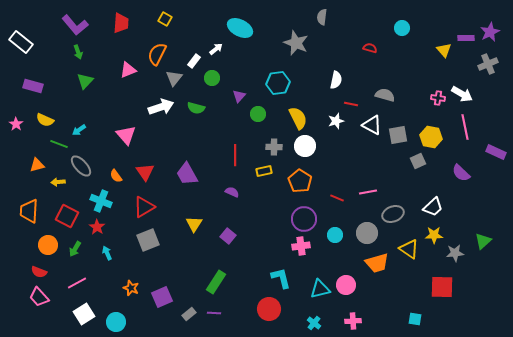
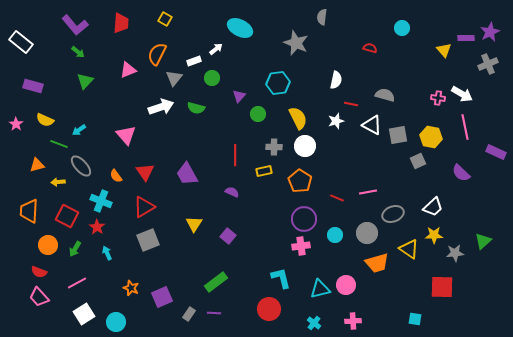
green arrow at (78, 52): rotated 32 degrees counterclockwise
white rectangle at (194, 61): rotated 32 degrees clockwise
green rectangle at (216, 282): rotated 20 degrees clockwise
gray rectangle at (189, 314): rotated 16 degrees counterclockwise
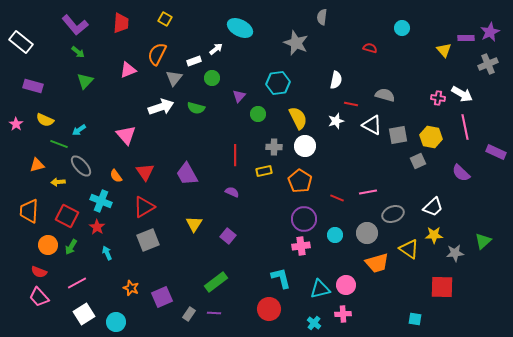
green arrow at (75, 249): moved 4 px left, 2 px up
pink cross at (353, 321): moved 10 px left, 7 px up
